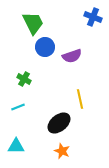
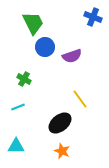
yellow line: rotated 24 degrees counterclockwise
black ellipse: moved 1 px right
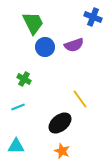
purple semicircle: moved 2 px right, 11 px up
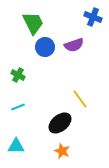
green cross: moved 6 px left, 4 px up
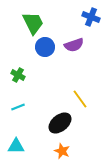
blue cross: moved 2 px left
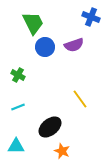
black ellipse: moved 10 px left, 4 px down
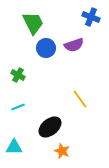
blue circle: moved 1 px right, 1 px down
cyan triangle: moved 2 px left, 1 px down
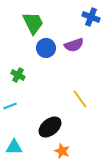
cyan line: moved 8 px left, 1 px up
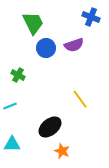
cyan triangle: moved 2 px left, 3 px up
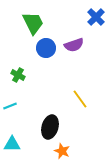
blue cross: moved 5 px right; rotated 24 degrees clockwise
black ellipse: rotated 35 degrees counterclockwise
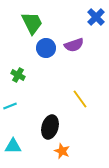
green trapezoid: moved 1 px left
cyan triangle: moved 1 px right, 2 px down
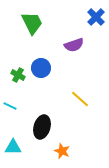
blue circle: moved 5 px left, 20 px down
yellow line: rotated 12 degrees counterclockwise
cyan line: rotated 48 degrees clockwise
black ellipse: moved 8 px left
cyan triangle: moved 1 px down
